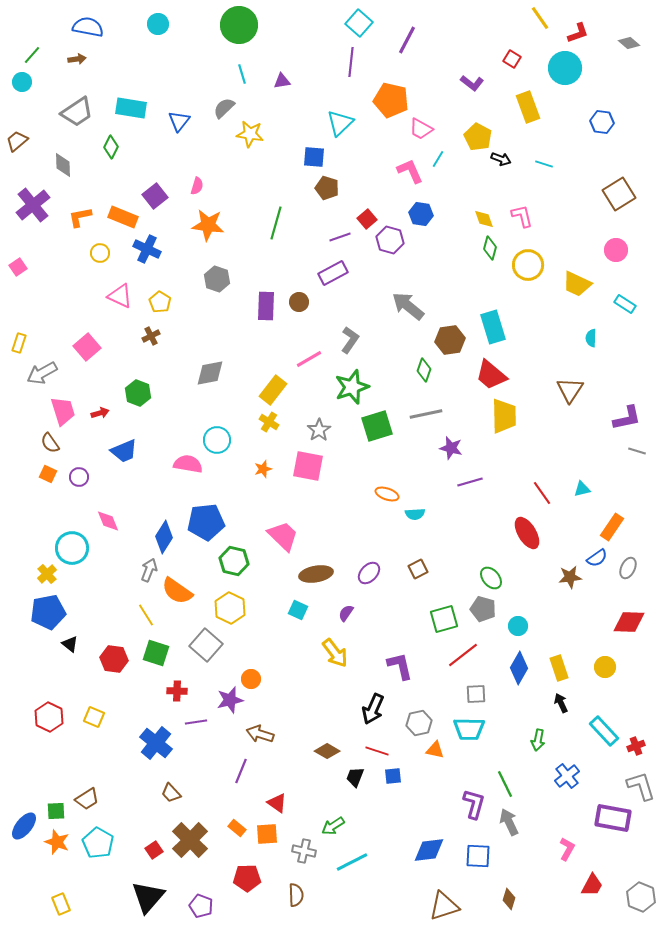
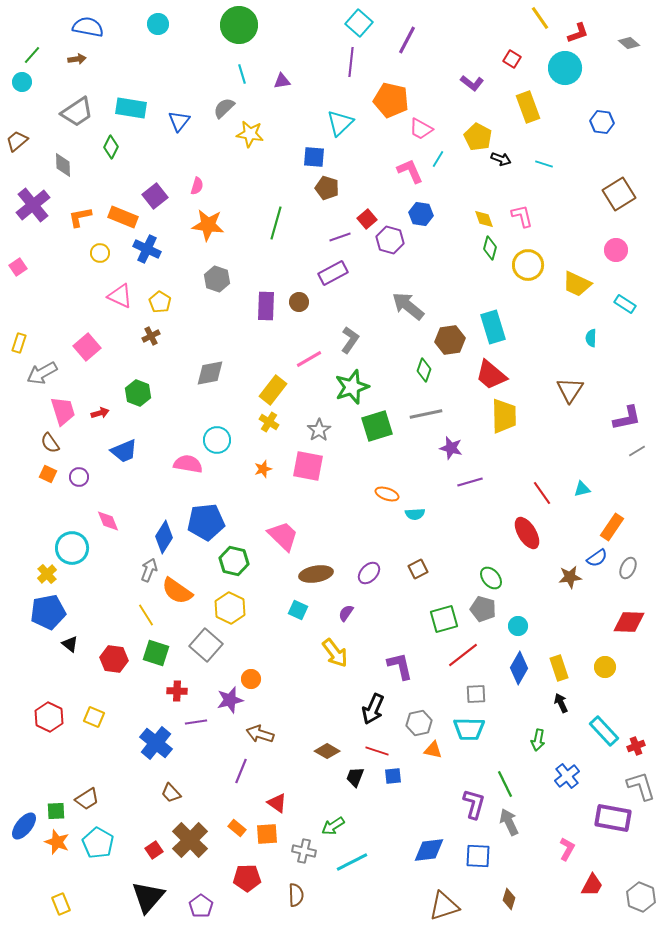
gray line at (637, 451): rotated 48 degrees counterclockwise
orange triangle at (435, 750): moved 2 px left
purple pentagon at (201, 906): rotated 15 degrees clockwise
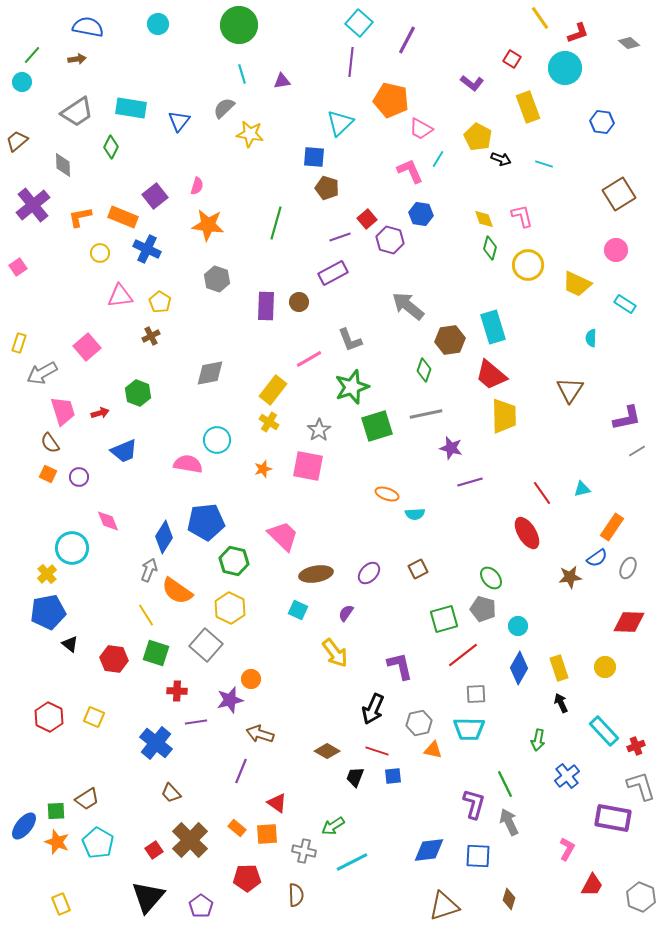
pink triangle at (120, 296): rotated 32 degrees counterclockwise
gray L-shape at (350, 340): rotated 124 degrees clockwise
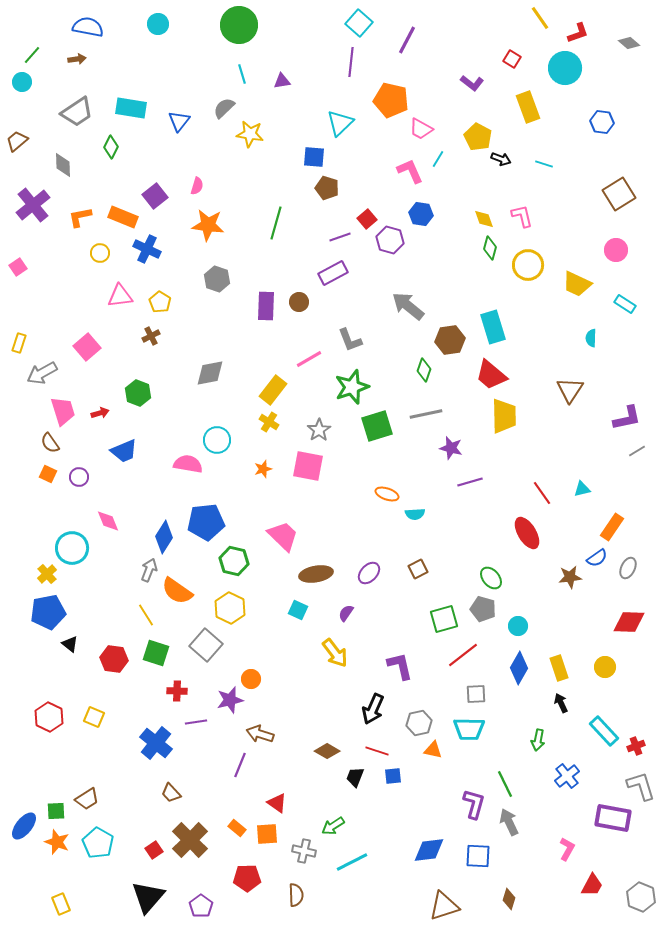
purple line at (241, 771): moved 1 px left, 6 px up
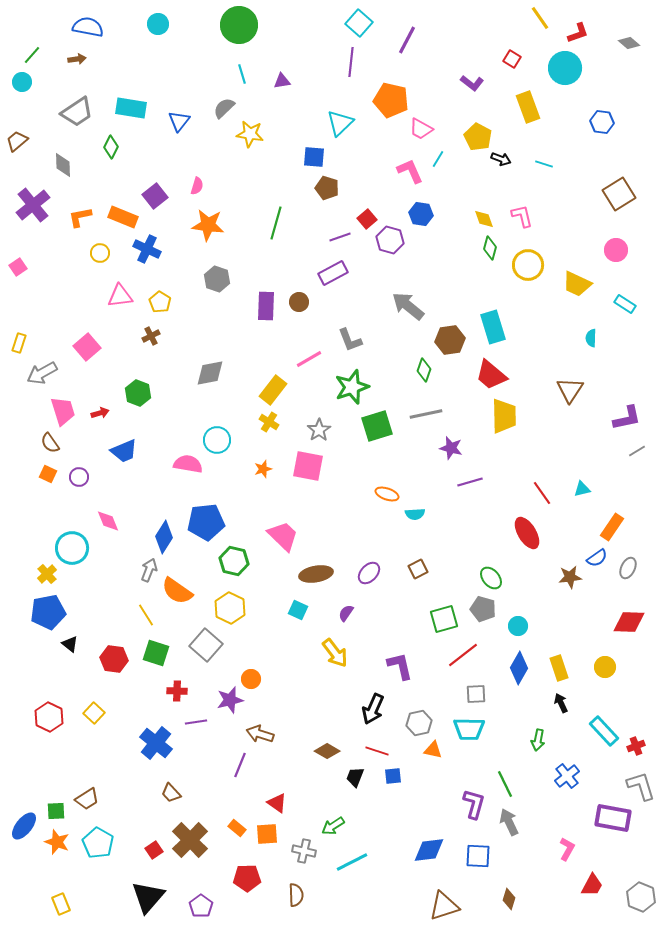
yellow square at (94, 717): moved 4 px up; rotated 20 degrees clockwise
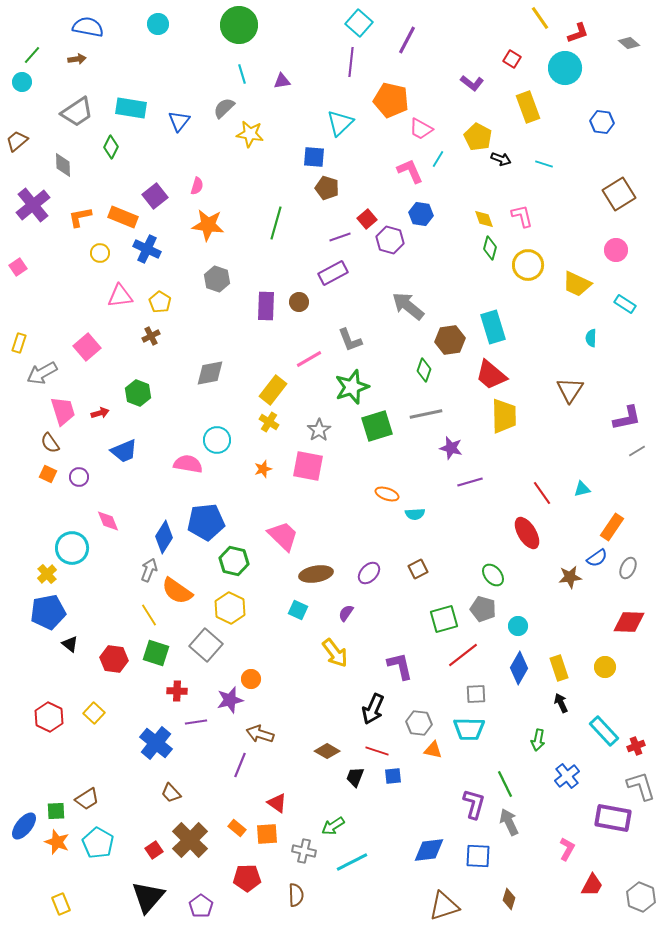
green ellipse at (491, 578): moved 2 px right, 3 px up
yellow line at (146, 615): moved 3 px right
gray hexagon at (419, 723): rotated 20 degrees clockwise
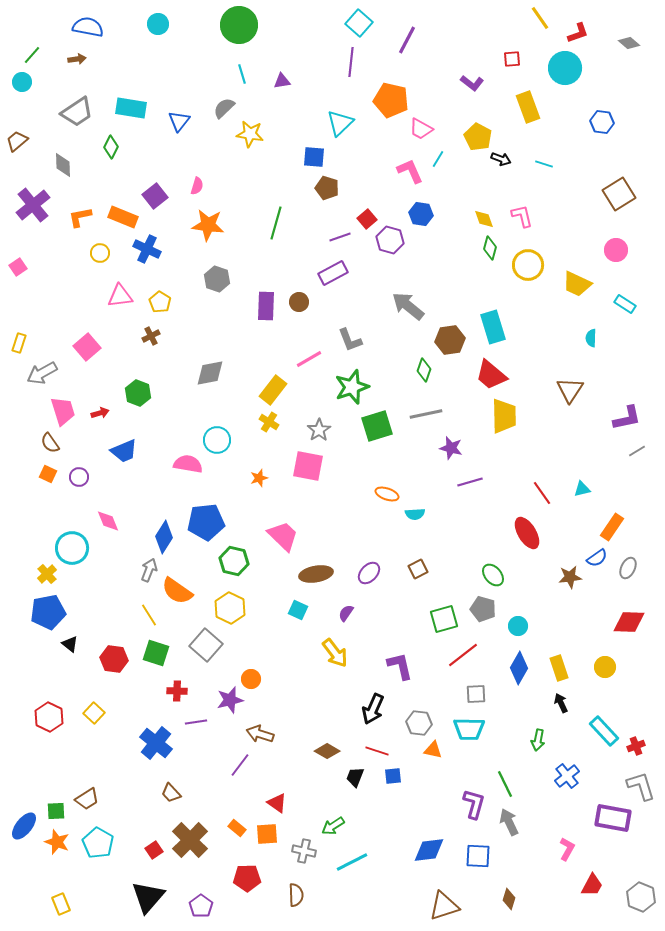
red square at (512, 59): rotated 36 degrees counterclockwise
orange star at (263, 469): moved 4 px left, 9 px down
purple line at (240, 765): rotated 15 degrees clockwise
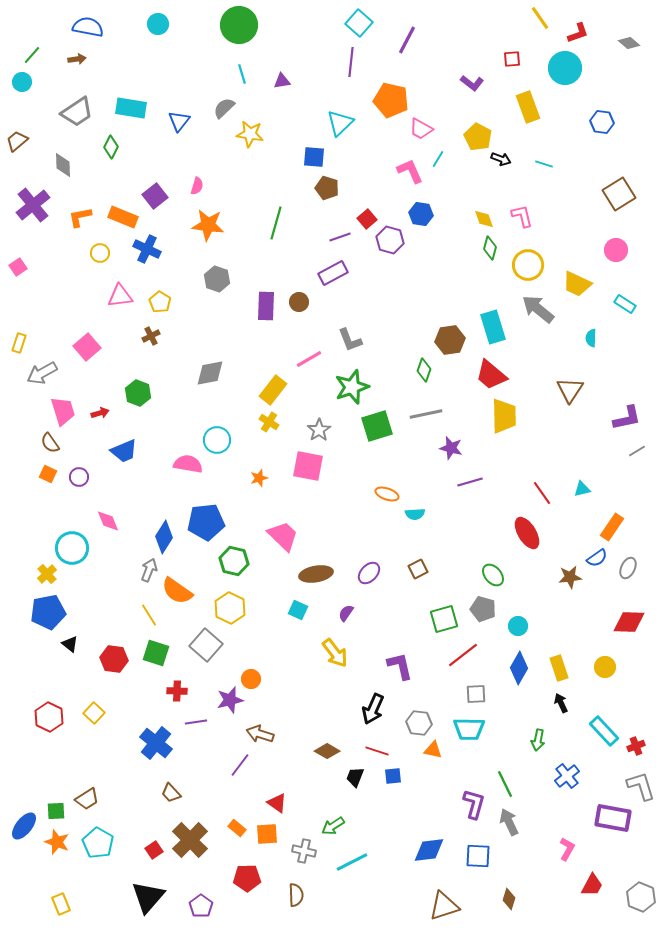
gray arrow at (408, 306): moved 130 px right, 3 px down
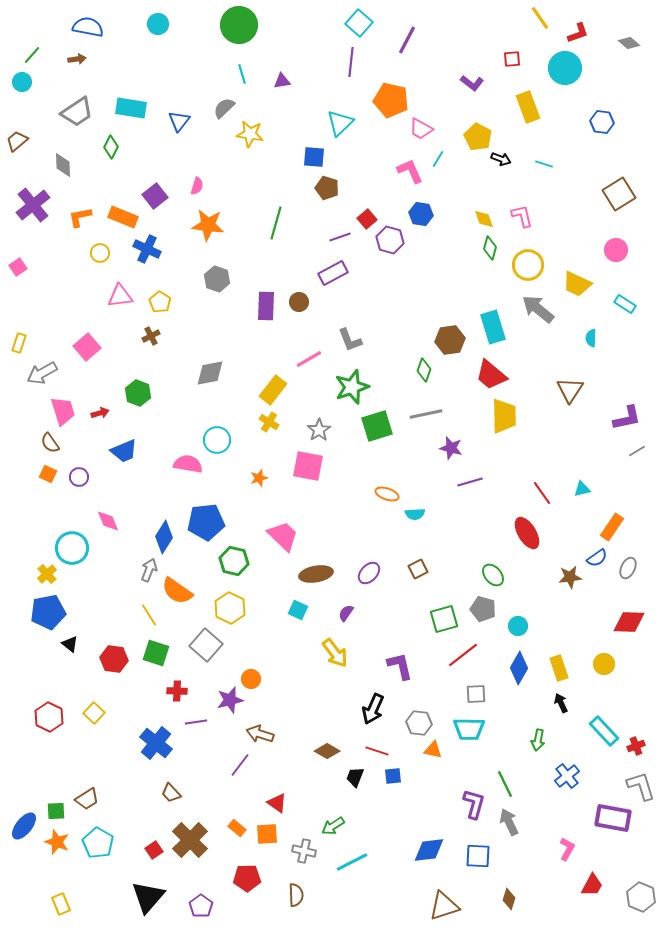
yellow circle at (605, 667): moved 1 px left, 3 px up
